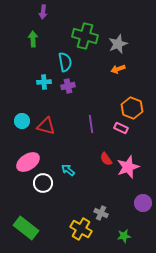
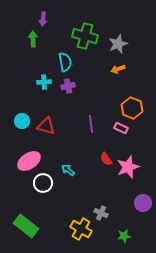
purple arrow: moved 7 px down
pink ellipse: moved 1 px right, 1 px up
green rectangle: moved 2 px up
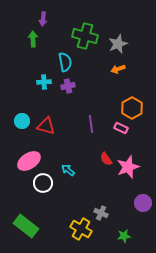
orange hexagon: rotated 10 degrees clockwise
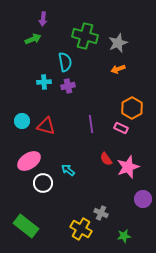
green arrow: rotated 70 degrees clockwise
gray star: moved 1 px up
purple circle: moved 4 px up
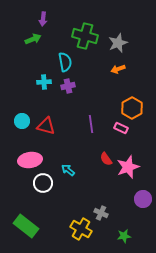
pink ellipse: moved 1 px right, 1 px up; rotated 25 degrees clockwise
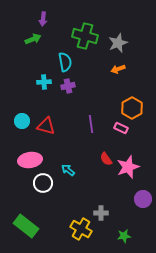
gray cross: rotated 24 degrees counterclockwise
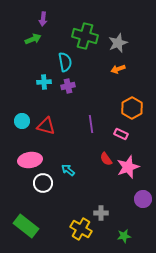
pink rectangle: moved 6 px down
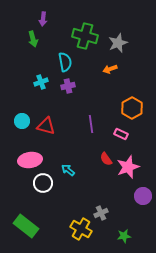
green arrow: rotated 98 degrees clockwise
orange arrow: moved 8 px left
cyan cross: moved 3 px left; rotated 16 degrees counterclockwise
purple circle: moved 3 px up
gray cross: rotated 24 degrees counterclockwise
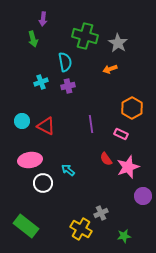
gray star: rotated 18 degrees counterclockwise
red triangle: rotated 12 degrees clockwise
